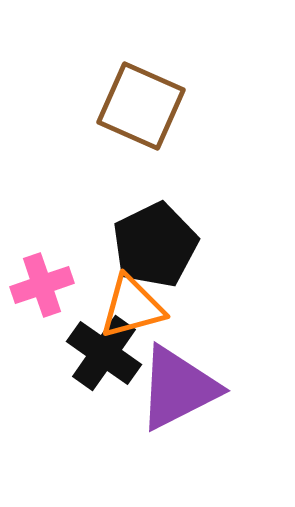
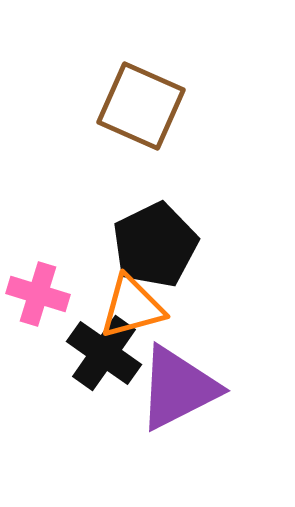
pink cross: moved 4 px left, 9 px down; rotated 36 degrees clockwise
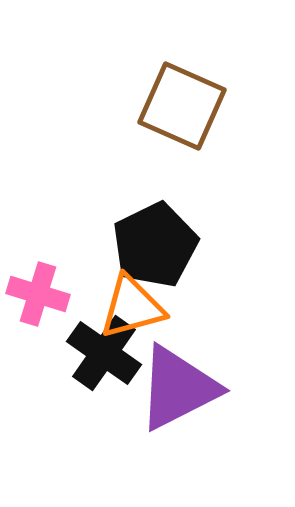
brown square: moved 41 px right
